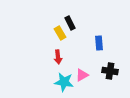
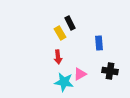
pink triangle: moved 2 px left, 1 px up
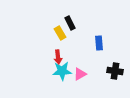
black cross: moved 5 px right
cyan star: moved 2 px left, 11 px up; rotated 12 degrees counterclockwise
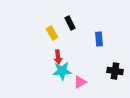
yellow rectangle: moved 8 px left
blue rectangle: moved 4 px up
pink triangle: moved 8 px down
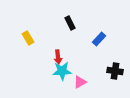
yellow rectangle: moved 24 px left, 5 px down
blue rectangle: rotated 48 degrees clockwise
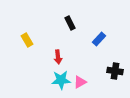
yellow rectangle: moved 1 px left, 2 px down
cyan star: moved 1 px left, 9 px down
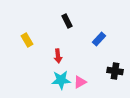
black rectangle: moved 3 px left, 2 px up
red arrow: moved 1 px up
